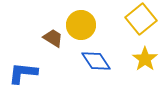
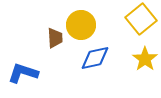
brown trapezoid: moved 2 px right; rotated 55 degrees clockwise
blue diamond: moved 1 px left, 3 px up; rotated 68 degrees counterclockwise
blue L-shape: rotated 12 degrees clockwise
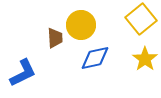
blue L-shape: rotated 136 degrees clockwise
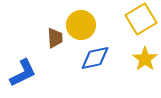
yellow square: rotated 8 degrees clockwise
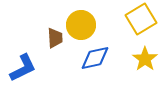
blue L-shape: moved 5 px up
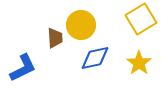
yellow star: moved 6 px left, 4 px down
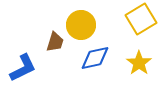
brown trapezoid: moved 4 px down; rotated 20 degrees clockwise
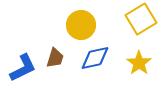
brown trapezoid: moved 16 px down
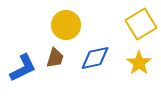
yellow square: moved 5 px down
yellow circle: moved 15 px left
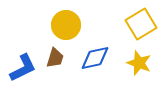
yellow star: rotated 15 degrees counterclockwise
